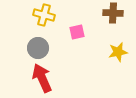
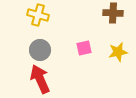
yellow cross: moved 6 px left
pink square: moved 7 px right, 16 px down
gray circle: moved 2 px right, 2 px down
red arrow: moved 2 px left, 1 px down
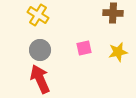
yellow cross: rotated 15 degrees clockwise
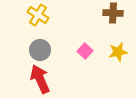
pink square: moved 1 px right, 3 px down; rotated 35 degrees counterclockwise
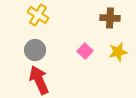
brown cross: moved 3 px left, 5 px down
gray circle: moved 5 px left
red arrow: moved 1 px left, 1 px down
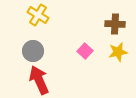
brown cross: moved 5 px right, 6 px down
gray circle: moved 2 px left, 1 px down
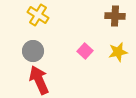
brown cross: moved 8 px up
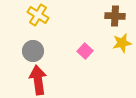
yellow star: moved 4 px right, 9 px up
red arrow: moved 1 px left; rotated 16 degrees clockwise
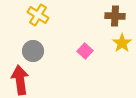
yellow star: rotated 24 degrees counterclockwise
red arrow: moved 18 px left
